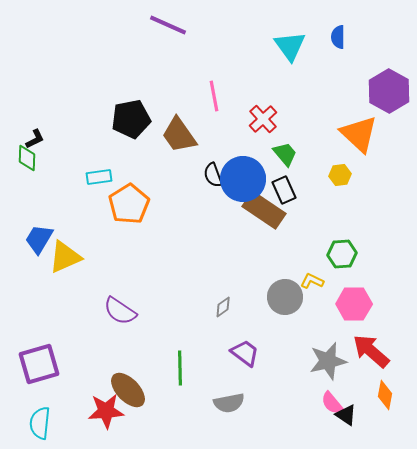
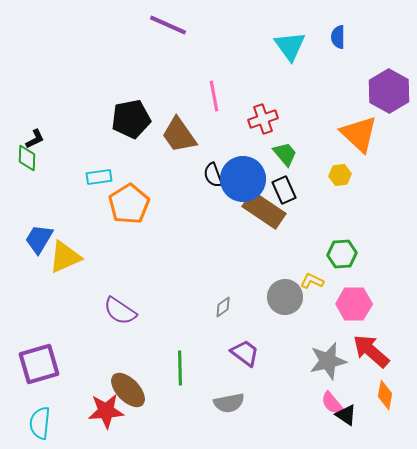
red cross: rotated 24 degrees clockwise
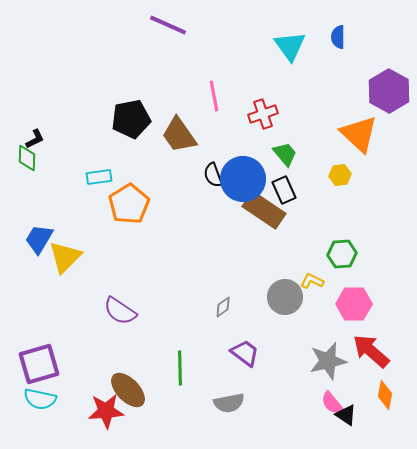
red cross: moved 5 px up
yellow triangle: rotated 21 degrees counterclockwise
cyan semicircle: moved 24 px up; rotated 84 degrees counterclockwise
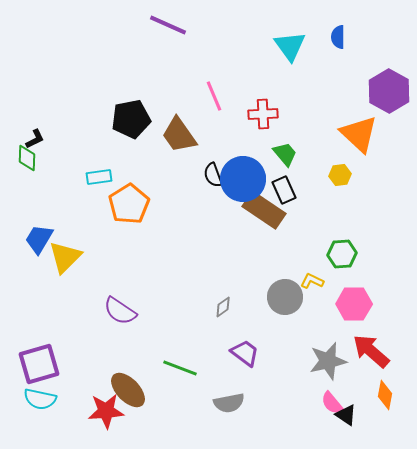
pink line: rotated 12 degrees counterclockwise
red cross: rotated 16 degrees clockwise
green line: rotated 68 degrees counterclockwise
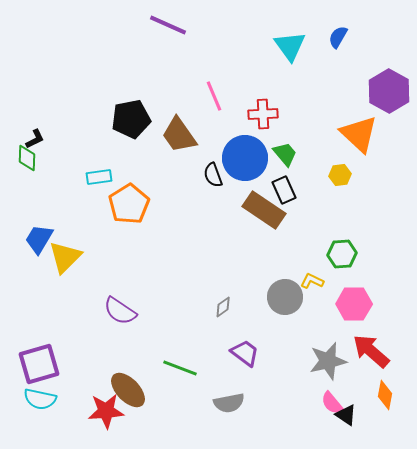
blue semicircle: rotated 30 degrees clockwise
blue circle: moved 2 px right, 21 px up
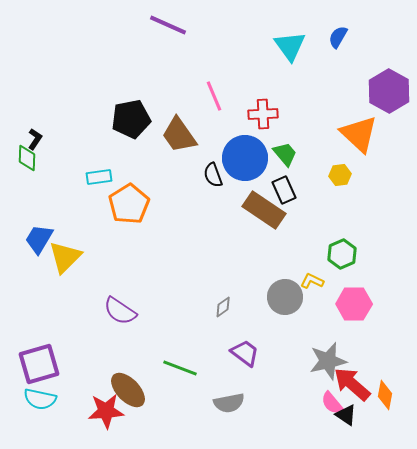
black L-shape: rotated 30 degrees counterclockwise
green hexagon: rotated 20 degrees counterclockwise
red arrow: moved 19 px left, 33 px down
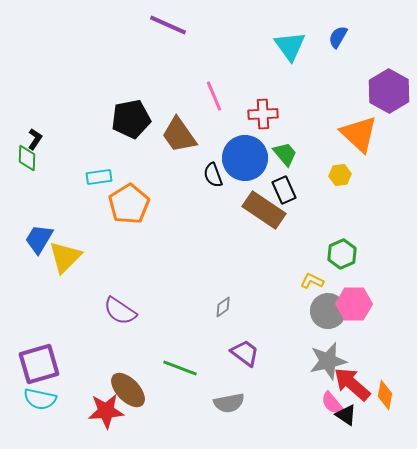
gray circle: moved 43 px right, 14 px down
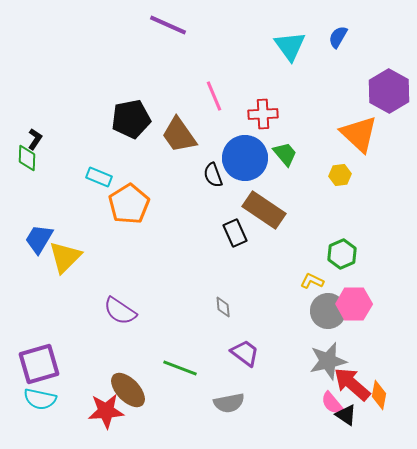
cyan rectangle: rotated 30 degrees clockwise
black rectangle: moved 49 px left, 43 px down
gray diamond: rotated 60 degrees counterclockwise
orange diamond: moved 6 px left
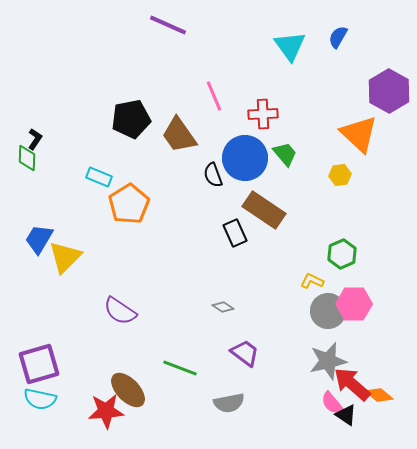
gray diamond: rotated 50 degrees counterclockwise
orange diamond: rotated 60 degrees counterclockwise
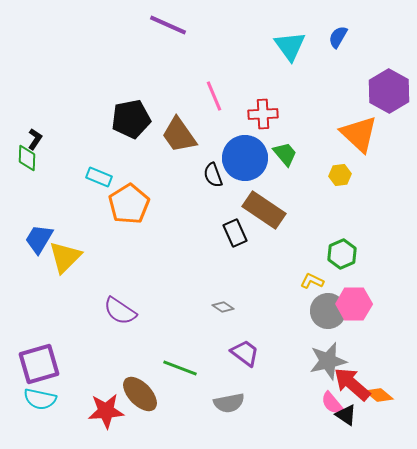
brown ellipse: moved 12 px right, 4 px down
